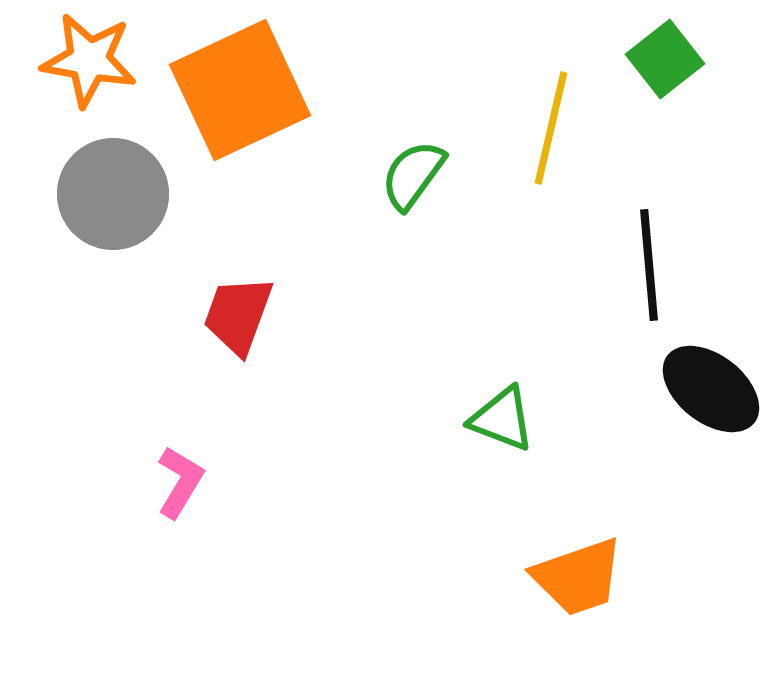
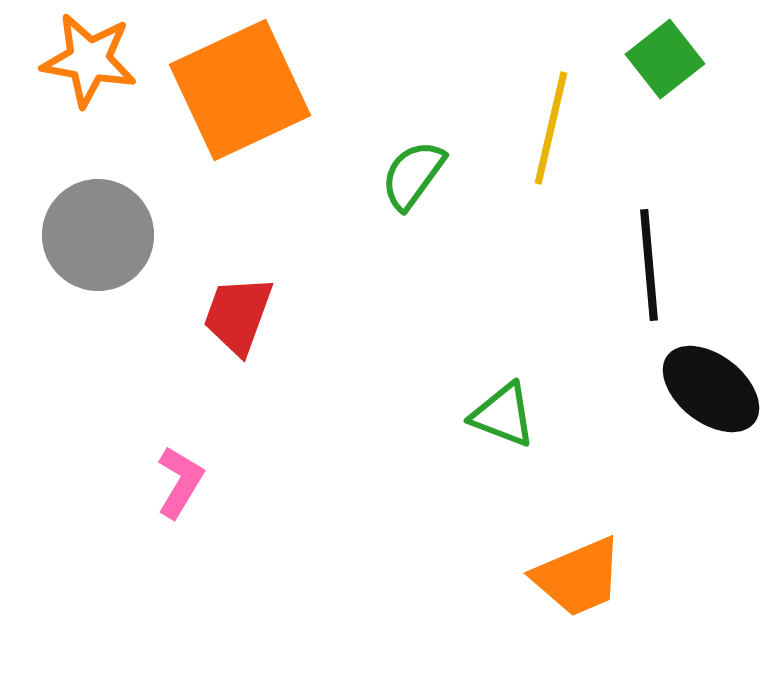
gray circle: moved 15 px left, 41 px down
green triangle: moved 1 px right, 4 px up
orange trapezoid: rotated 4 degrees counterclockwise
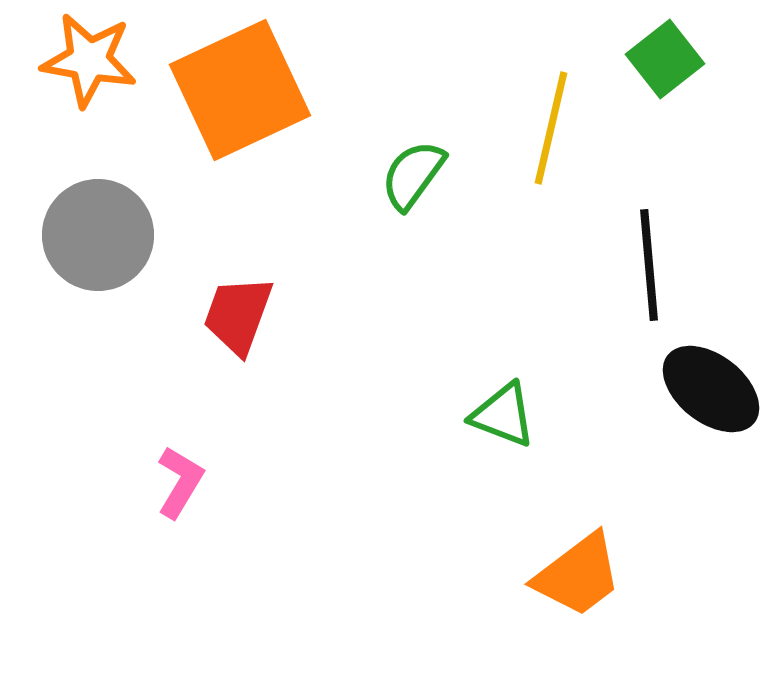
orange trapezoid: moved 2 px up; rotated 14 degrees counterclockwise
